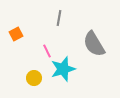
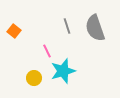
gray line: moved 8 px right, 8 px down; rotated 28 degrees counterclockwise
orange square: moved 2 px left, 3 px up; rotated 24 degrees counterclockwise
gray semicircle: moved 1 px right, 16 px up; rotated 12 degrees clockwise
cyan star: moved 2 px down
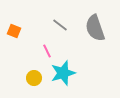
gray line: moved 7 px left, 1 px up; rotated 35 degrees counterclockwise
orange square: rotated 16 degrees counterclockwise
cyan star: moved 2 px down
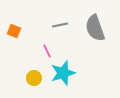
gray line: rotated 49 degrees counterclockwise
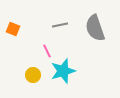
orange square: moved 1 px left, 2 px up
cyan star: moved 2 px up
yellow circle: moved 1 px left, 3 px up
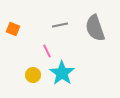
cyan star: moved 1 px left, 2 px down; rotated 20 degrees counterclockwise
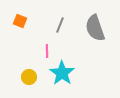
gray line: rotated 56 degrees counterclockwise
orange square: moved 7 px right, 8 px up
pink line: rotated 24 degrees clockwise
yellow circle: moved 4 px left, 2 px down
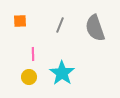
orange square: rotated 24 degrees counterclockwise
pink line: moved 14 px left, 3 px down
